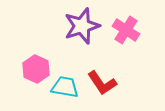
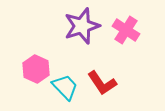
cyan trapezoid: rotated 36 degrees clockwise
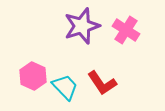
pink hexagon: moved 3 px left, 7 px down
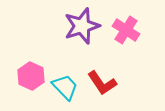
pink hexagon: moved 2 px left
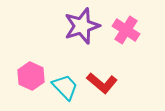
red L-shape: rotated 16 degrees counterclockwise
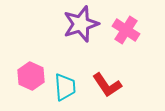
purple star: moved 1 px left, 2 px up
red L-shape: moved 5 px right, 2 px down; rotated 16 degrees clockwise
cyan trapezoid: rotated 40 degrees clockwise
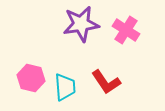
purple star: rotated 9 degrees clockwise
pink hexagon: moved 2 px down; rotated 12 degrees counterclockwise
red L-shape: moved 1 px left, 3 px up
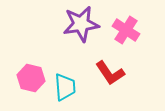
red L-shape: moved 4 px right, 9 px up
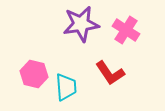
pink hexagon: moved 3 px right, 4 px up
cyan trapezoid: moved 1 px right
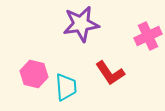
pink cross: moved 22 px right, 6 px down; rotated 32 degrees clockwise
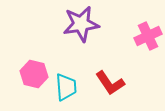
red L-shape: moved 10 px down
